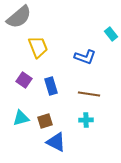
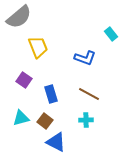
blue L-shape: moved 1 px down
blue rectangle: moved 8 px down
brown line: rotated 20 degrees clockwise
brown square: rotated 35 degrees counterclockwise
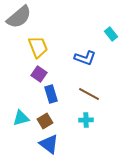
purple square: moved 15 px right, 6 px up
brown square: rotated 21 degrees clockwise
blue triangle: moved 7 px left, 2 px down; rotated 10 degrees clockwise
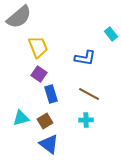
blue L-shape: rotated 10 degrees counterclockwise
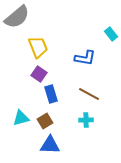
gray semicircle: moved 2 px left
blue triangle: moved 1 px right, 1 px down; rotated 35 degrees counterclockwise
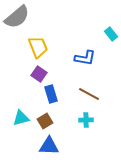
blue triangle: moved 1 px left, 1 px down
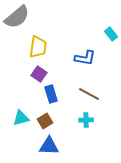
yellow trapezoid: rotated 30 degrees clockwise
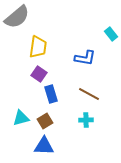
blue triangle: moved 5 px left
